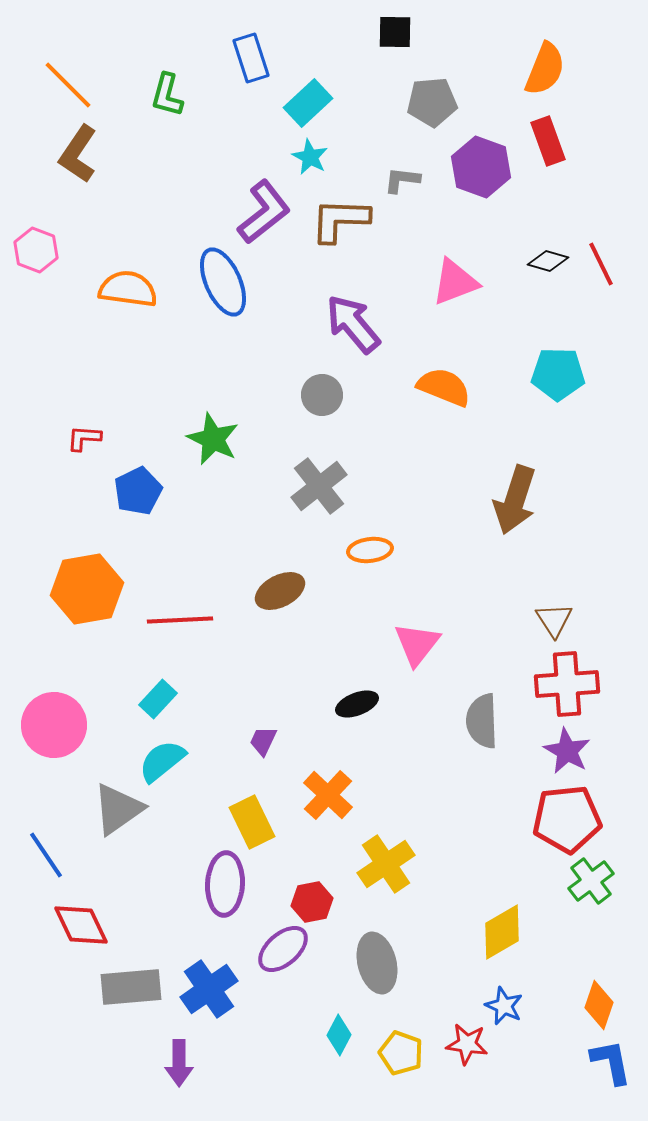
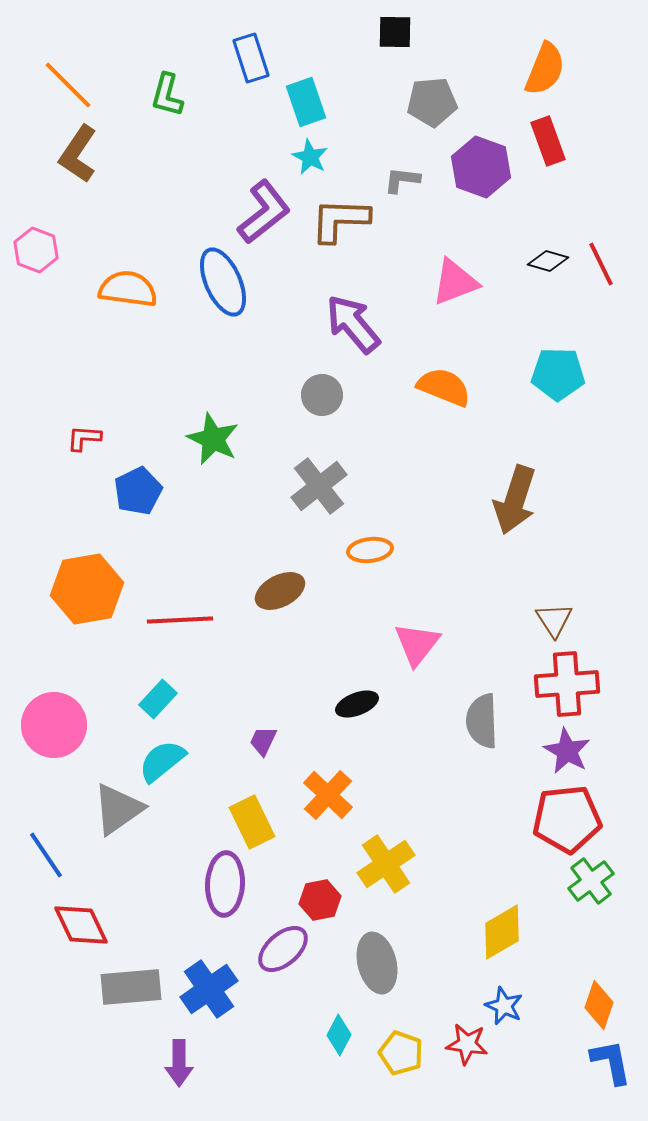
cyan rectangle at (308, 103): moved 2 px left, 1 px up; rotated 66 degrees counterclockwise
red hexagon at (312, 902): moved 8 px right, 2 px up
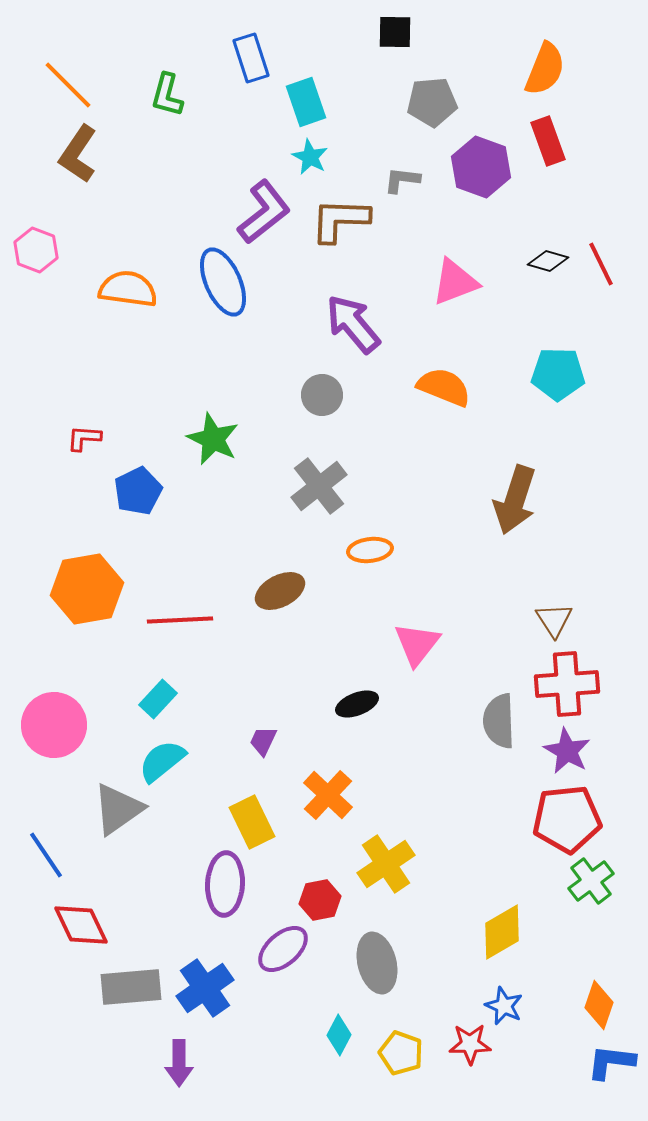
gray semicircle at (482, 721): moved 17 px right
blue cross at (209, 989): moved 4 px left, 1 px up
red star at (467, 1044): moved 3 px right; rotated 9 degrees counterclockwise
blue L-shape at (611, 1062): rotated 72 degrees counterclockwise
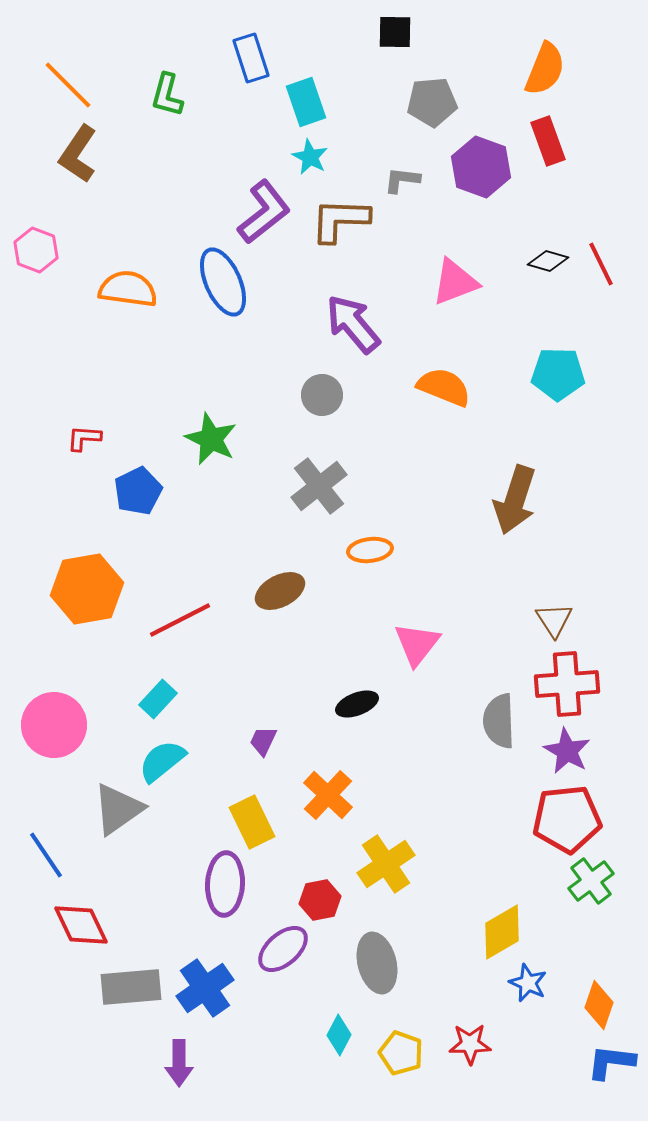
green star at (213, 439): moved 2 px left
red line at (180, 620): rotated 24 degrees counterclockwise
blue star at (504, 1006): moved 24 px right, 23 px up
